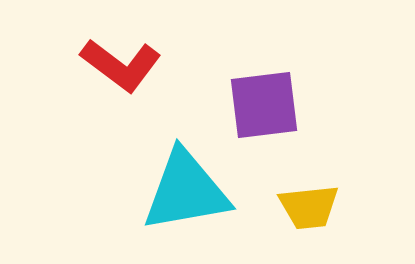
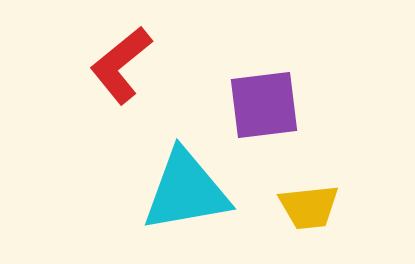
red L-shape: rotated 104 degrees clockwise
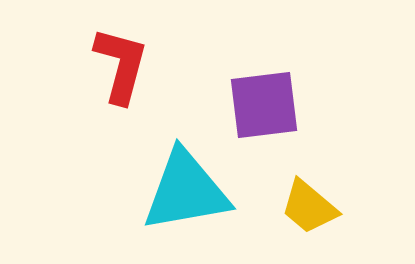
red L-shape: rotated 144 degrees clockwise
yellow trapezoid: rotated 46 degrees clockwise
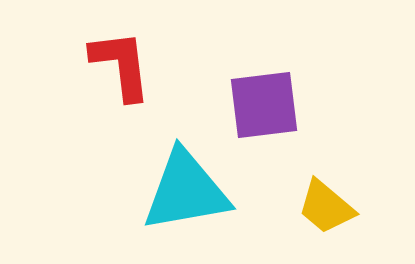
red L-shape: rotated 22 degrees counterclockwise
yellow trapezoid: moved 17 px right
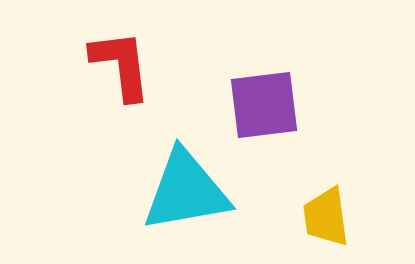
yellow trapezoid: moved 10 px down; rotated 42 degrees clockwise
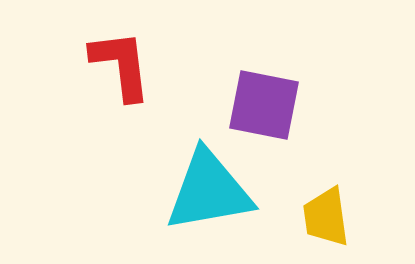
purple square: rotated 18 degrees clockwise
cyan triangle: moved 23 px right
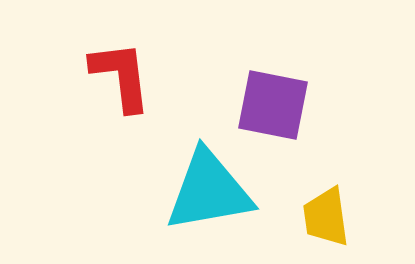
red L-shape: moved 11 px down
purple square: moved 9 px right
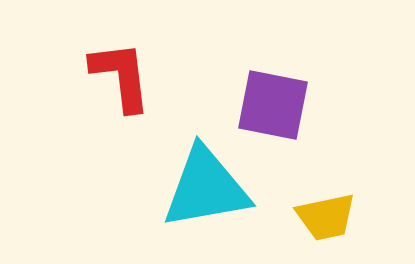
cyan triangle: moved 3 px left, 3 px up
yellow trapezoid: rotated 94 degrees counterclockwise
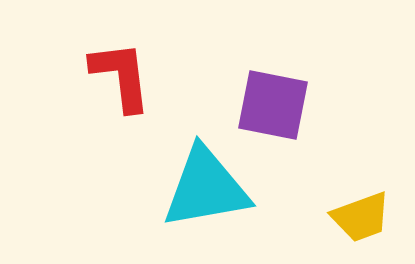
yellow trapezoid: moved 35 px right; rotated 8 degrees counterclockwise
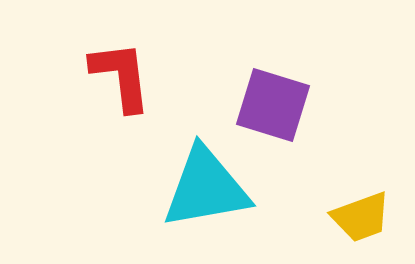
purple square: rotated 6 degrees clockwise
